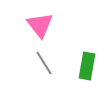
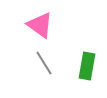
pink triangle: rotated 16 degrees counterclockwise
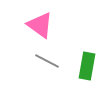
gray line: moved 3 px right, 2 px up; rotated 30 degrees counterclockwise
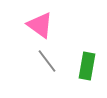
gray line: rotated 25 degrees clockwise
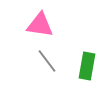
pink triangle: rotated 28 degrees counterclockwise
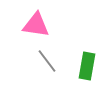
pink triangle: moved 4 px left
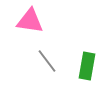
pink triangle: moved 6 px left, 4 px up
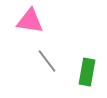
green rectangle: moved 6 px down
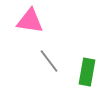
gray line: moved 2 px right
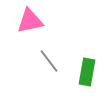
pink triangle: rotated 20 degrees counterclockwise
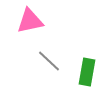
gray line: rotated 10 degrees counterclockwise
